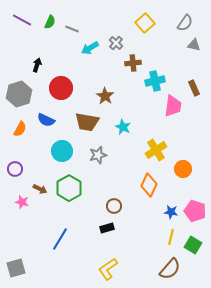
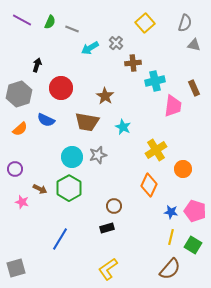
gray semicircle: rotated 18 degrees counterclockwise
orange semicircle: rotated 21 degrees clockwise
cyan circle: moved 10 px right, 6 px down
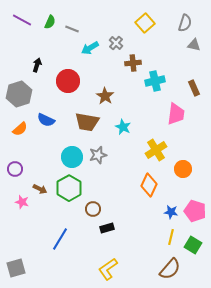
red circle: moved 7 px right, 7 px up
pink trapezoid: moved 3 px right, 8 px down
brown circle: moved 21 px left, 3 px down
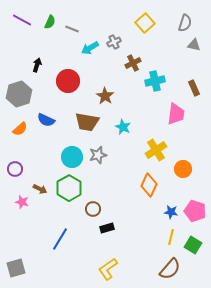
gray cross: moved 2 px left, 1 px up; rotated 24 degrees clockwise
brown cross: rotated 21 degrees counterclockwise
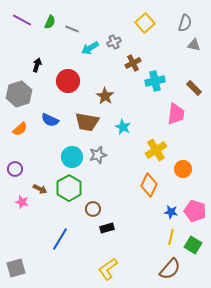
brown rectangle: rotated 21 degrees counterclockwise
blue semicircle: moved 4 px right
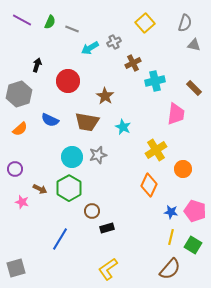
brown circle: moved 1 px left, 2 px down
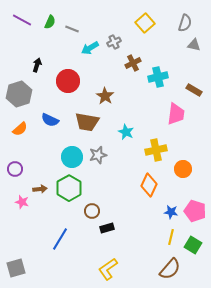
cyan cross: moved 3 px right, 4 px up
brown rectangle: moved 2 px down; rotated 14 degrees counterclockwise
cyan star: moved 3 px right, 5 px down
yellow cross: rotated 20 degrees clockwise
brown arrow: rotated 32 degrees counterclockwise
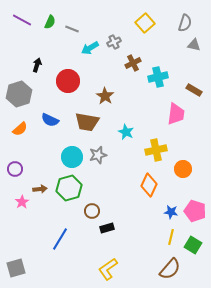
green hexagon: rotated 15 degrees clockwise
pink star: rotated 24 degrees clockwise
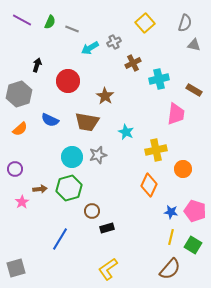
cyan cross: moved 1 px right, 2 px down
